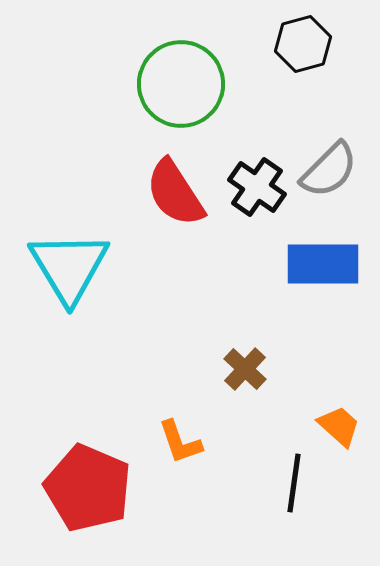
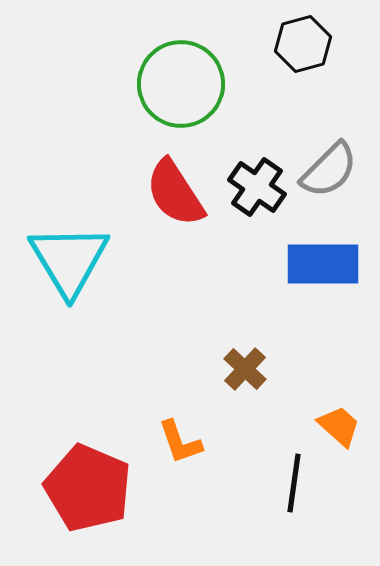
cyan triangle: moved 7 px up
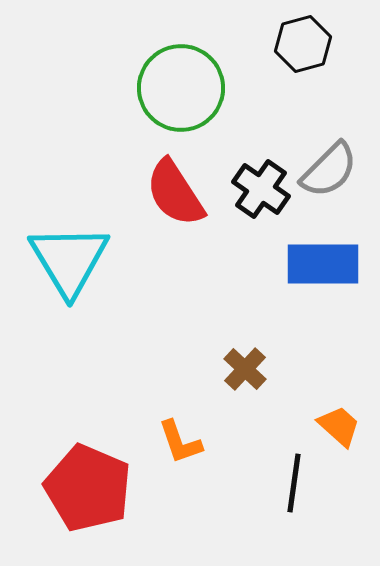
green circle: moved 4 px down
black cross: moved 4 px right, 2 px down
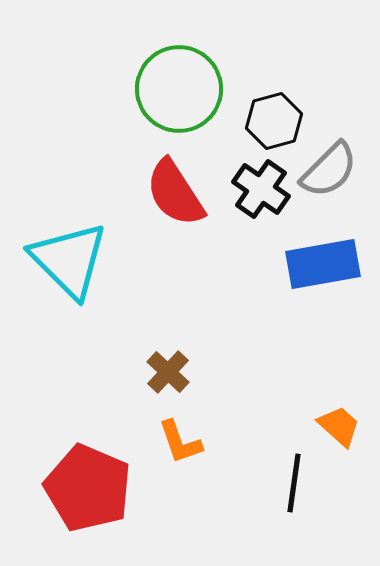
black hexagon: moved 29 px left, 77 px down
green circle: moved 2 px left, 1 px down
cyan triangle: rotated 14 degrees counterclockwise
blue rectangle: rotated 10 degrees counterclockwise
brown cross: moved 77 px left, 3 px down
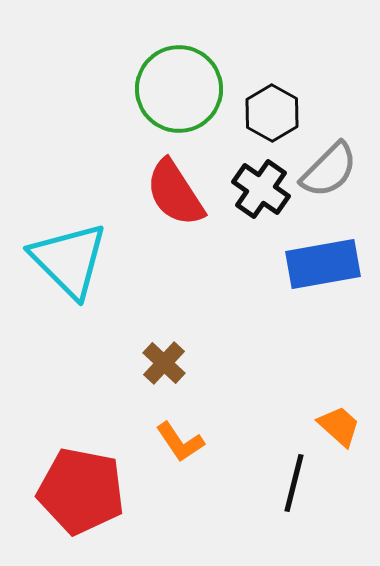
black hexagon: moved 2 px left, 8 px up; rotated 16 degrees counterclockwise
brown cross: moved 4 px left, 9 px up
orange L-shape: rotated 15 degrees counterclockwise
black line: rotated 6 degrees clockwise
red pentagon: moved 7 px left, 3 px down; rotated 12 degrees counterclockwise
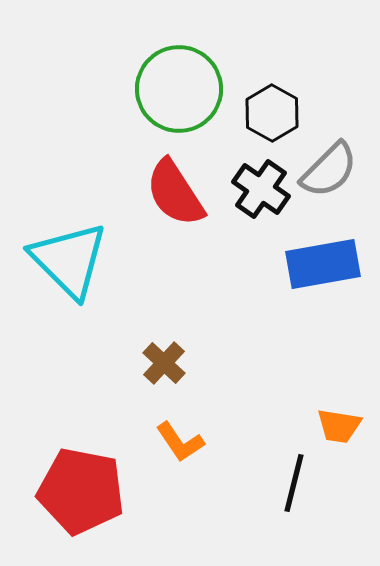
orange trapezoid: rotated 147 degrees clockwise
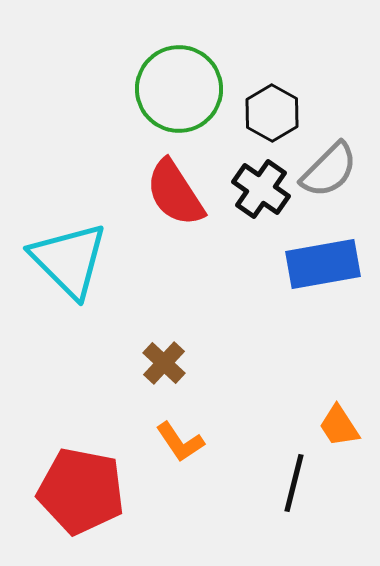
orange trapezoid: rotated 48 degrees clockwise
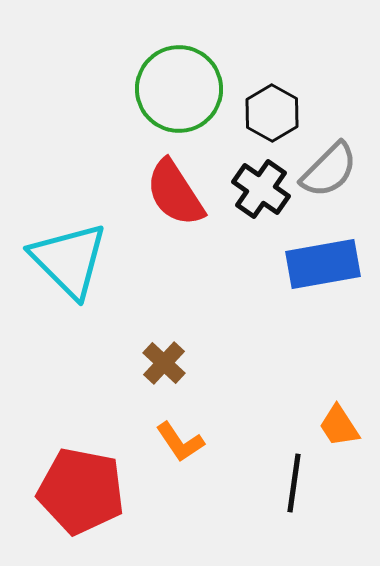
black line: rotated 6 degrees counterclockwise
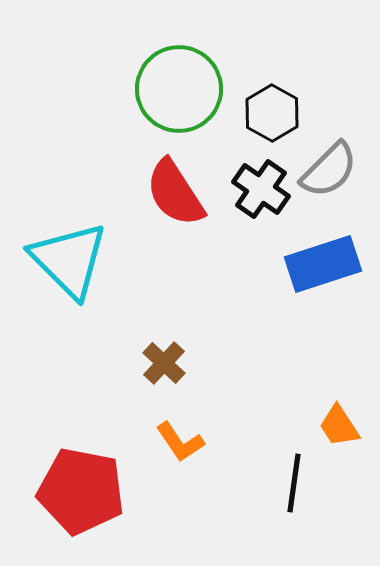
blue rectangle: rotated 8 degrees counterclockwise
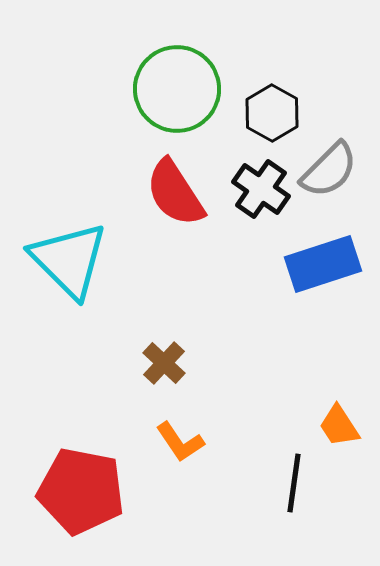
green circle: moved 2 px left
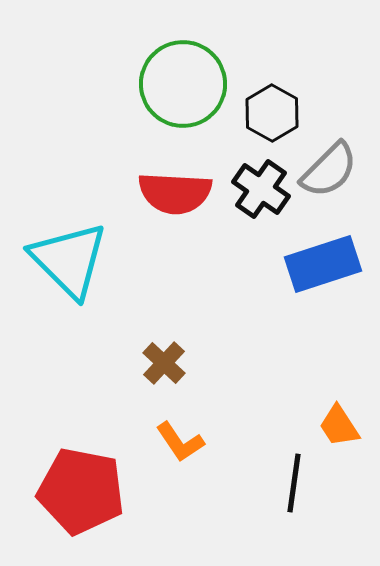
green circle: moved 6 px right, 5 px up
red semicircle: rotated 54 degrees counterclockwise
